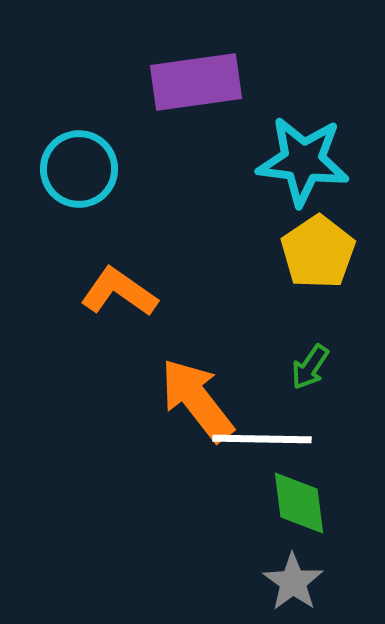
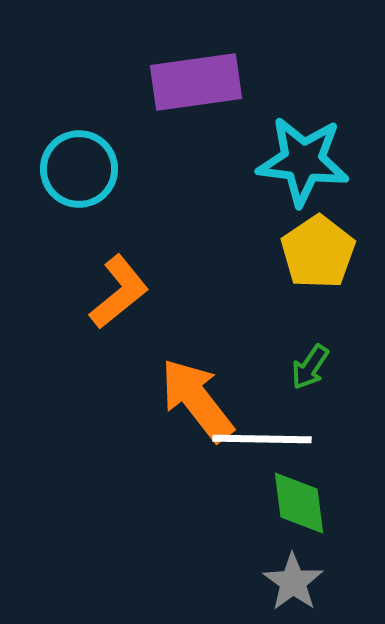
orange L-shape: rotated 106 degrees clockwise
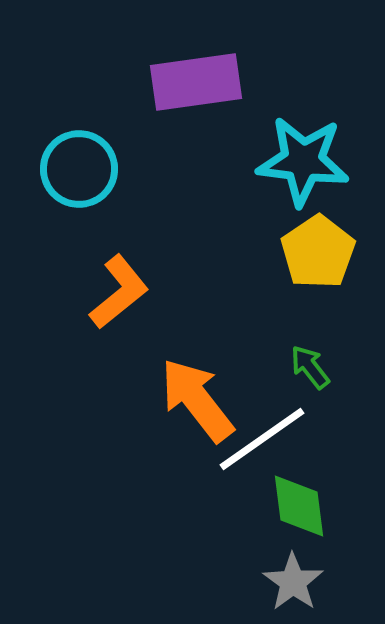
green arrow: rotated 108 degrees clockwise
white line: rotated 36 degrees counterclockwise
green diamond: moved 3 px down
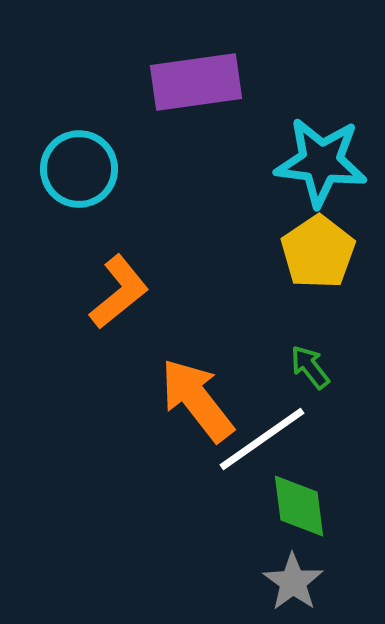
cyan star: moved 18 px right, 1 px down
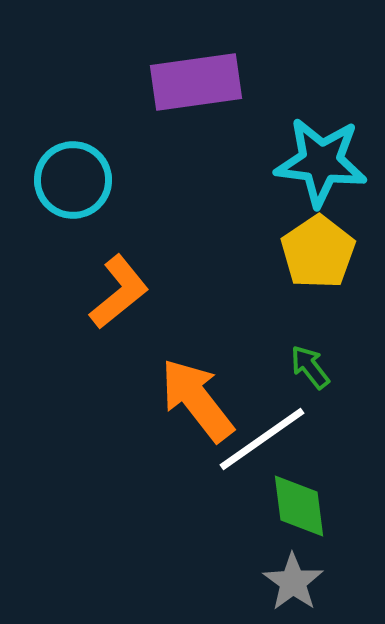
cyan circle: moved 6 px left, 11 px down
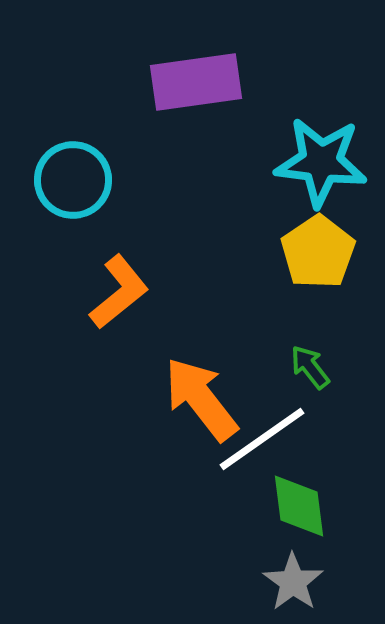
orange arrow: moved 4 px right, 1 px up
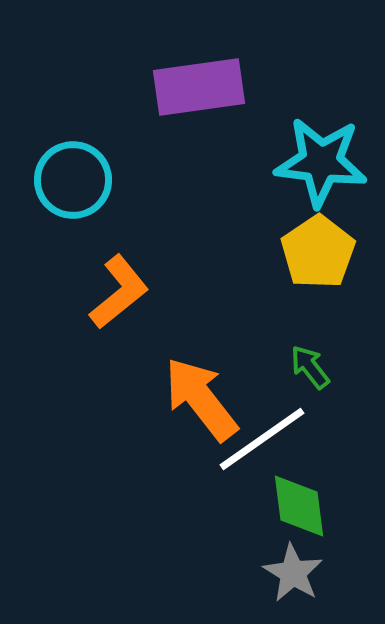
purple rectangle: moved 3 px right, 5 px down
gray star: moved 9 px up; rotated 4 degrees counterclockwise
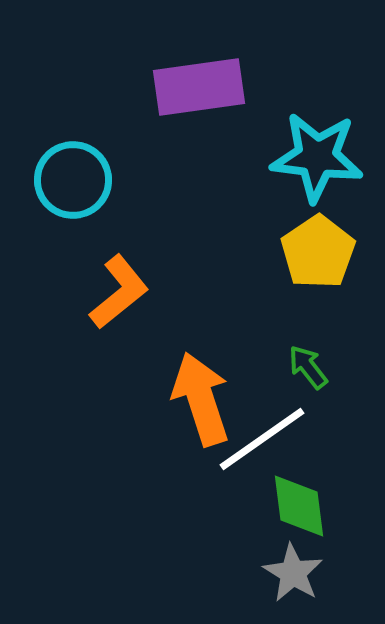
cyan star: moved 4 px left, 5 px up
green arrow: moved 2 px left
orange arrow: rotated 20 degrees clockwise
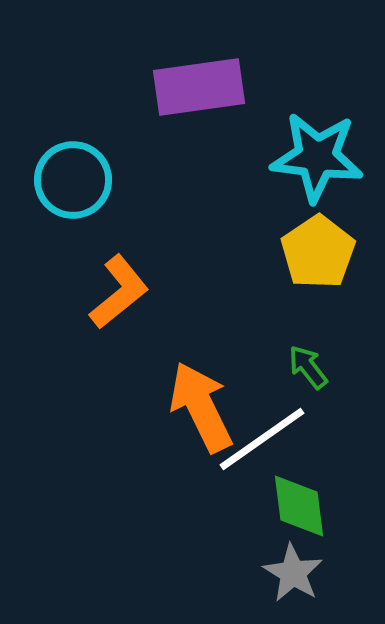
orange arrow: moved 8 px down; rotated 8 degrees counterclockwise
